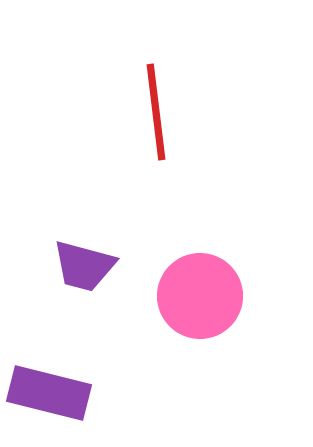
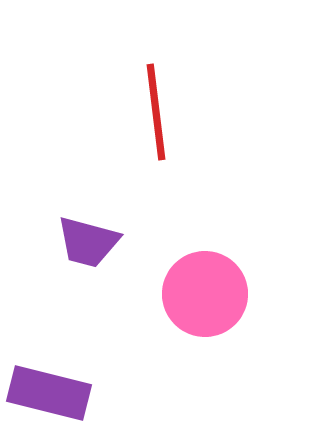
purple trapezoid: moved 4 px right, 24 px up
pink circle: moved 5 px right, 2 px up
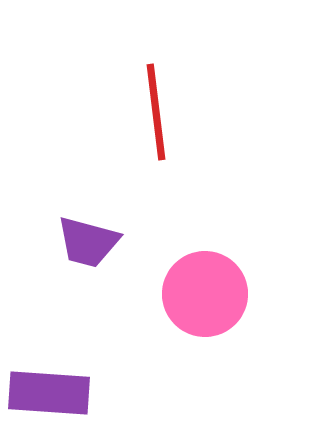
purple rectangle: rotated 10 degrees counterclockwise
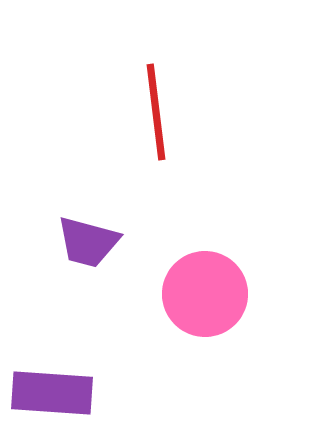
purple rectangle: moved 3 px right
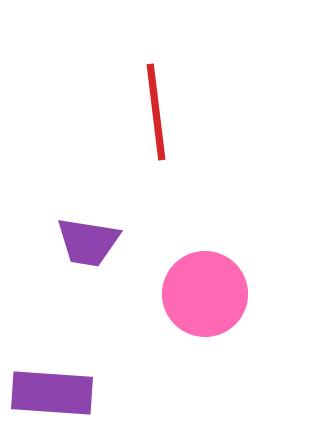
purple trapezoid: rotated 6 degrees counterclockwise
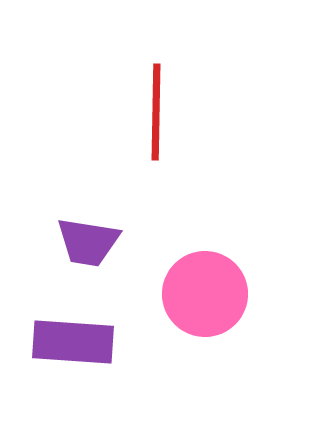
red line: rotated 8 degrees clockwise
purple rectangle: moved 21 px right, 51 px up
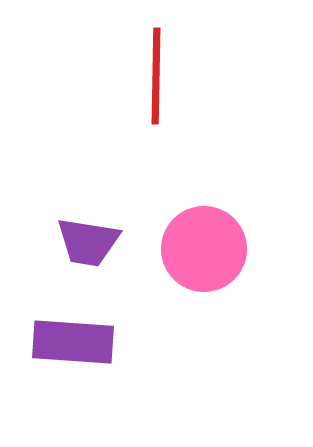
red line: moved 36 px up
pink circle: moved 1 px left, 45 px up
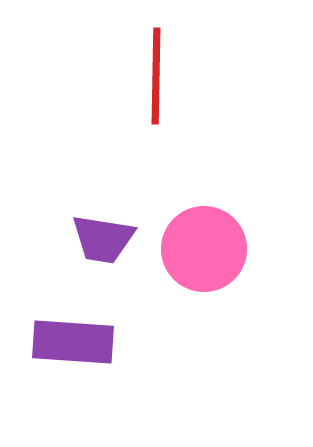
purple trapezoid: moved 15 px right, 3 px up
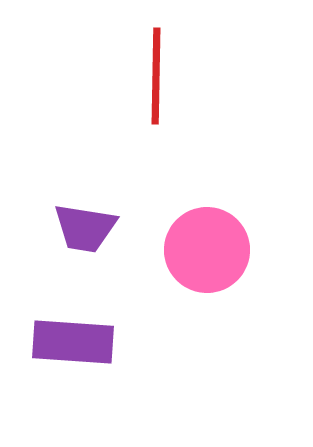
purple trapezoid: moved 18 px left, 11 px up
pink circle: moved 3 px right, 1 px down
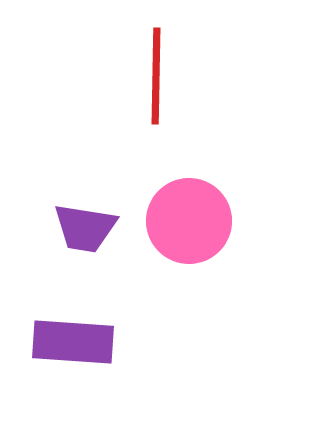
pink circle: moved 18 px left, 29 px up
